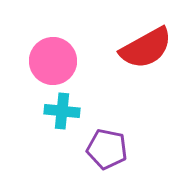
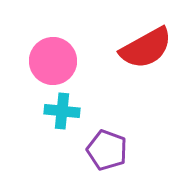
purple pentagon: moved 1 px down; rotated 9 degrees clockwise
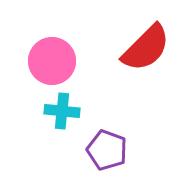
red semicircle: rotated 16 degrees counterclockwise
pink circle: moved 1 px left
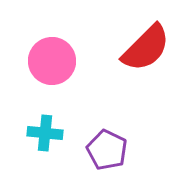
cyan cross: moved 17 px left, 22 px down
purple pentagon: rotated 6 degrees clockwise
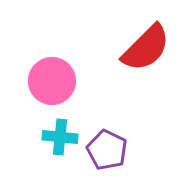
pink circle: moved 20 px down
cyan cross: moved 15 px right, 4 px down
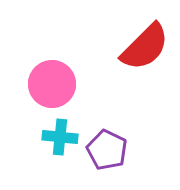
red semicircle: moved 1 px left, 1 px up
pink circle: moved 3 px down
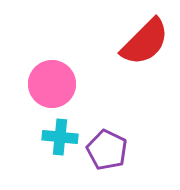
red semicircle: moved 5 px up
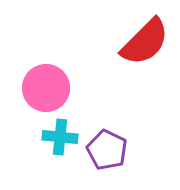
pink circle: moved 6 px left, 4 px down
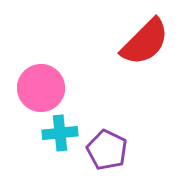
pink circle: moved 5 px left
cyan cross: moved 4 px up; rotated 12 degrees counterclockwise
